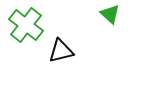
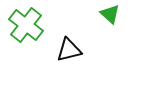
black triangle: moved 8 px right, 1 px up
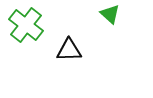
black triangle: rotated 12 degrees clockwise
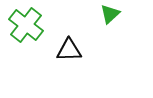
green triangle: rotated 35 degrees clockwise
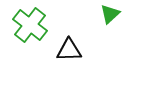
green cross: moved 4 px right
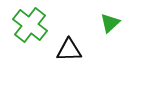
green triangle: moved 9 px down
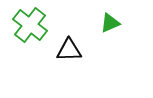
green triangle: rotated 20 degrees clockwise
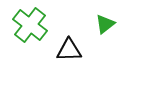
green triangle: moved 5 px left, 1 px down; rotated 15 degrees counterclockwise
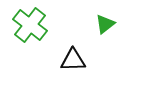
black triangle: moved 4 px right, 10 px down
